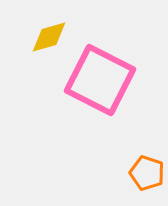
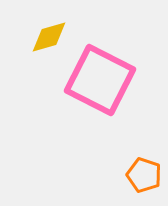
orange pentagon: moved 3 px left, 2 px down
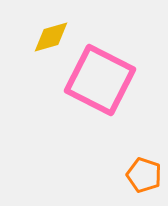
yellow diamond: moved 2 px right
